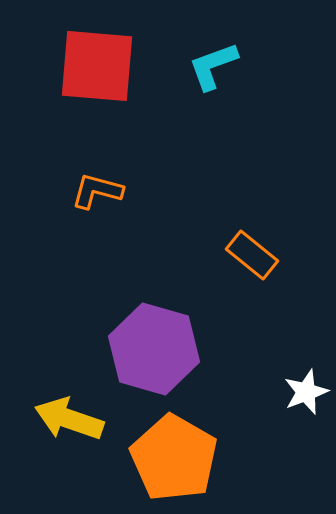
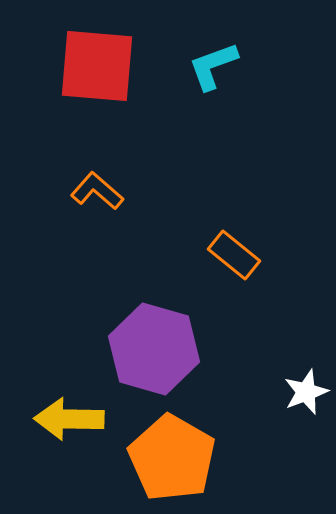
orange L-shape: rotated 26 degrees clockwise
orange rectangle: moved 18 px left
yellow arrow: rotated 18 degrees counterclockwise
orange pentagon: moved 2 px left
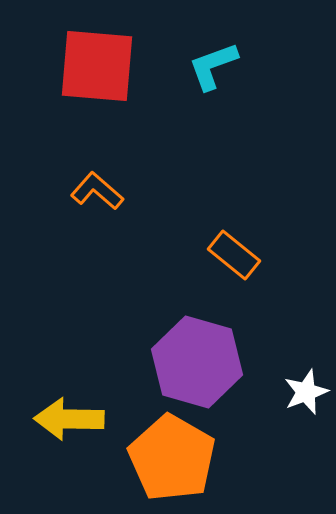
purple hexagon: moved 43 px right, 13 px down
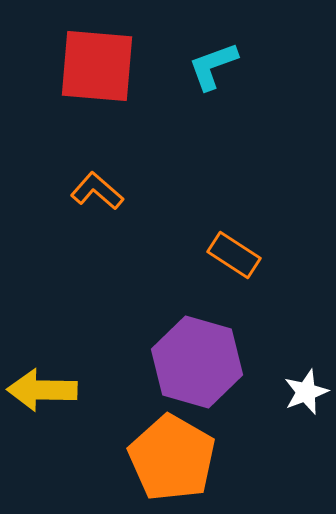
orange rectangle: rotated 6 degrees counterclockwise
yellow arrow: moved 27 px left, 29 px up
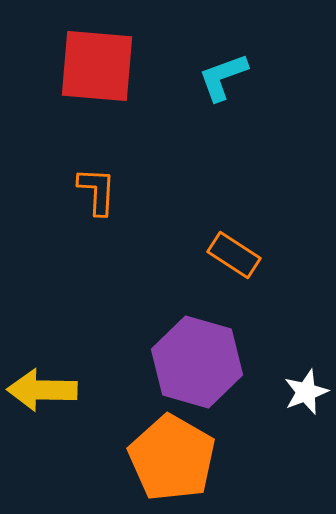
cyan L-shape: moved 10 px right, 11 px down
orange L-shape: rotated 52 degrees clockwise
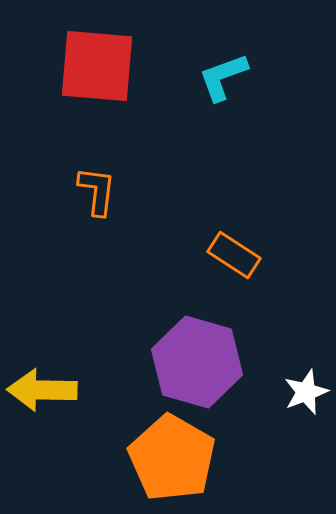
orange L-shape: rotated 4 degrees clockwise
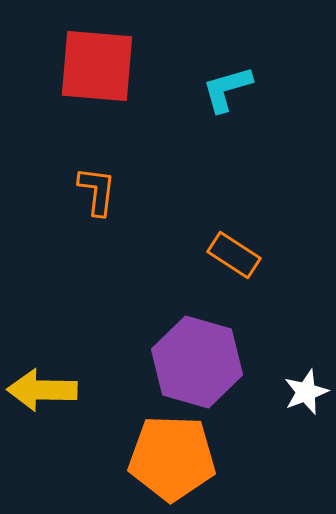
cyan L-shape: moved 4 px right, 12 px down; rotated 4 degrees clockwise
orange pentagon: rotated 28 degrees counterclockwise
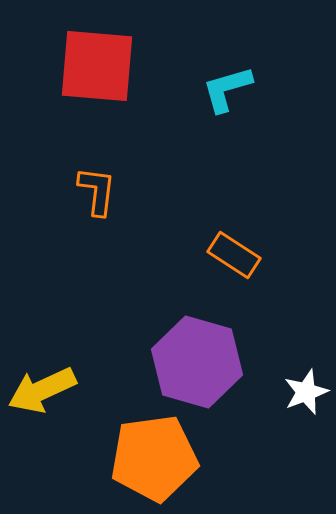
yellow arrow: rotated 26 degrees counterclockwise
orange pentagon: moved 18 px left; rotated 10 degrees counterclockwise
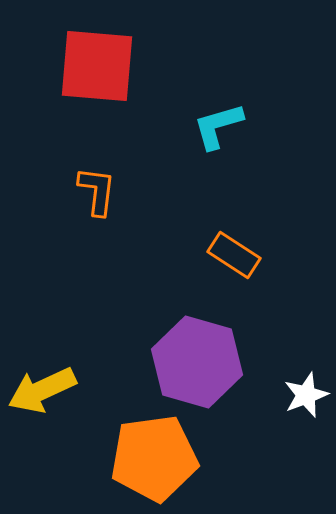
cyan L-shape: moved 9 px left, 37 px down
white star: moved 3 px down
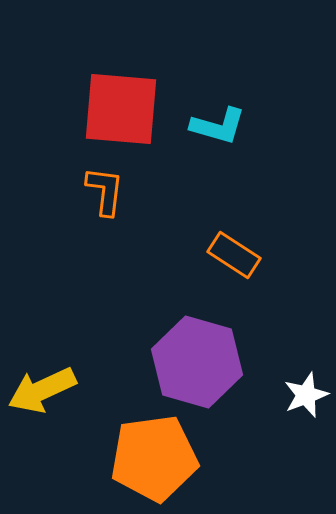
red square: moved 24 px right, 43 px down
cyan L-shape: rotated 148 degrees counterclockwise
orange L-shape: moved 8 px right
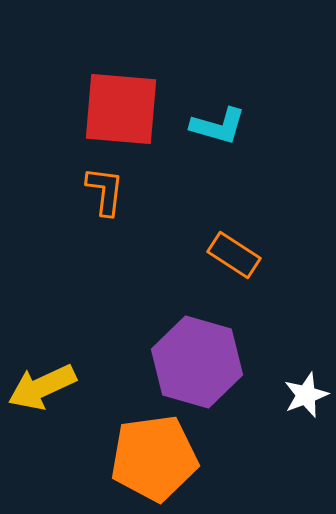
yellow arrow: moved 3 px up
